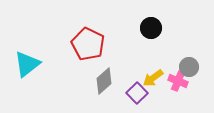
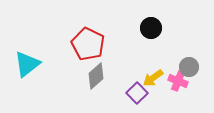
gray diamond: moved 8 px left, 5 px up
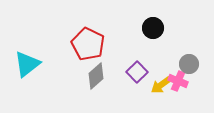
black circle: moved 2 px right
gray circle: moved 3 px up
yellow arrow: moved 8 px right, 7 px down
purple square: moved 21 px up
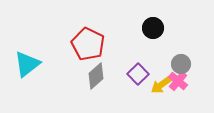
gray circle: moved 8 px left
purple square: moved 1 px right, 2 px down
pink cross: rotated 18 degrees clockwise
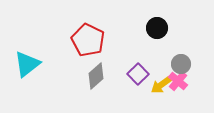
black circle: moved 4 px right
red pentagon: moved 4 px up
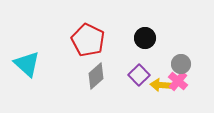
black circle: moved 12 px left, 10 px down
cyan triangle: rotated 40 degrees counterclockwise
purple square: moved 1 px right, 1 px down
yellow arrow: rotated 40 degrees clockwise
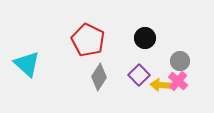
gray circle: moved 1 px left, 3 px up
gray diamond: moved 3 px right, 1 px down; rotated 16 degrees counterclockwise
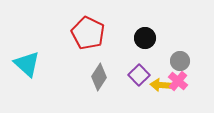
red pentagon: moved 7 px up
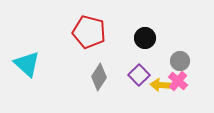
red pentagon: moved 1 px right, 1 px up; rotated 12 degrees counterclockwise
